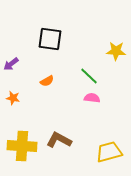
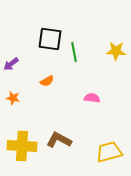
green line: moved 15 px left, 24 px up; rotated 36 degrees clockwise
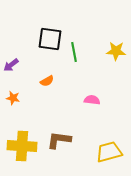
purple arrow: moved 1 px down
pink semicircle: moved 2 px down
brown L-shape: rotated 20 degrees counterclockwise
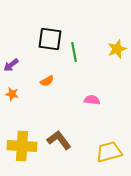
yellow star: moved 1 px right, 2 px up; rotated 24 degrees counterclockwise
orange star: moved 1 px left, 4 px up
brown L-shape: rotated 45 degrees clockwise
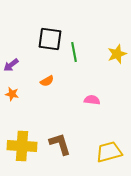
yellow star: moved 5 px down
brown L-shape: moved 1 px right, 4 px down; rotated 20 degrees clockwise
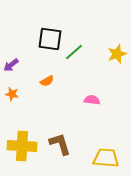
green line: rotated 60 degrees clockwise
yellow trapezoid: moved 3 px left, 6 px down; rotated 20 degrees clockwise
